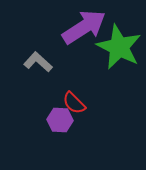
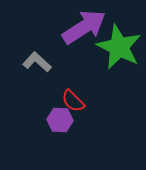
gray L-shape: moved 1 px left
red semicircle: moved 1 px left, 2 px up
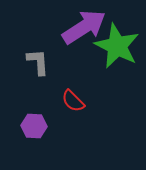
green star: moved 2 px left, 1 px up
gray L-shape: moved 1 px right; rotated 44 degrees clockwise
purple hexagon: moved 26 px left, 6 px down
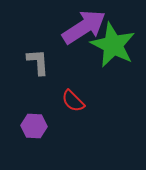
green star: moved 4 px left, 1 px up
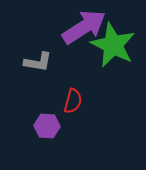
gray L-shape: rotated 104 degrees clockwise
red semicircle: rotated 120 degrees counterclockwise
purple hexagon: moved 13 px right
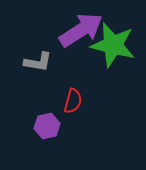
purple arrow: moved 3 px left, 3 px down
green star: rotated 12 degrees counterclockwise
purple hexagon: rotated 15 degrees counterclockwise
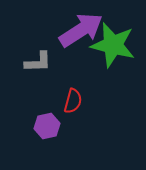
gray L-shape: rotated 12 degrees counterclockwise
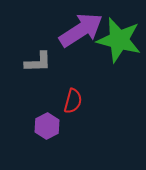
green star: moved 6 px right, 5 px up
purple hexagon: rotated 15 degrees counterclockwise
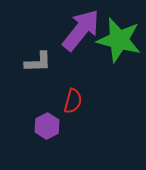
purple arrow: rotated 18 degrees counterclockwise
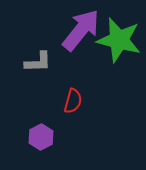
purple hexagon: moved 6 px left, 11 px down
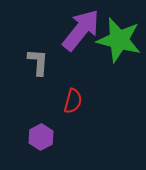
gray L-shape: rotated 84 degrees counterclockwise
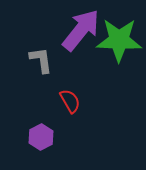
green star: rotated 12 degrees counterclockwise
gray L-shape: moved 3 px right, 2 px up; rotated 12 degrees counterclockwise
red semicircle: moved 3 px left; rotated 45 degrees counterclockwise
